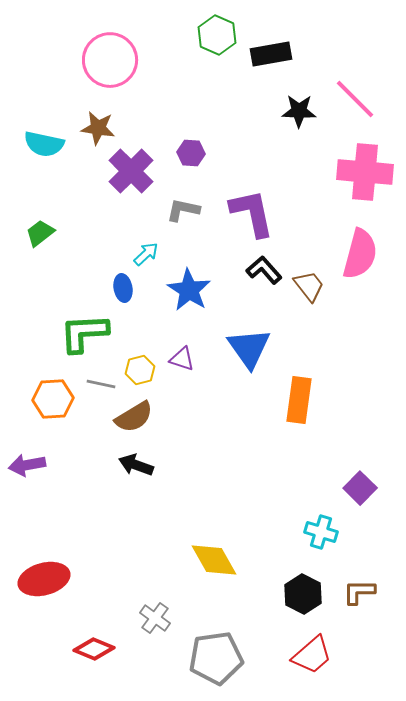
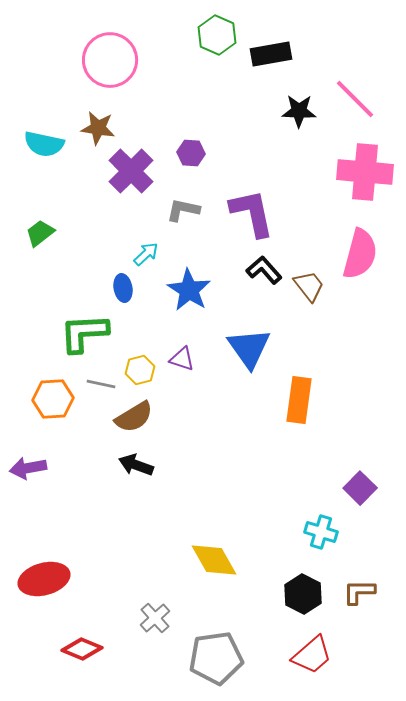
purple arrow: moved 1 px right, 3 px down
gray cross: rotated 12 degrees clockwise
red diamond: moved 12 px left
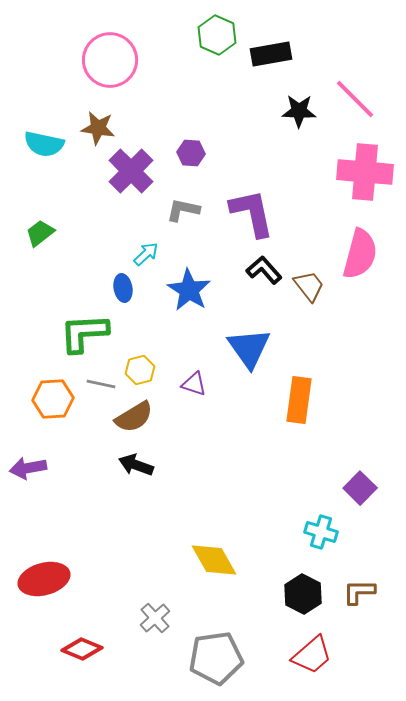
purple triangle: moved 12 px right, 25 px down
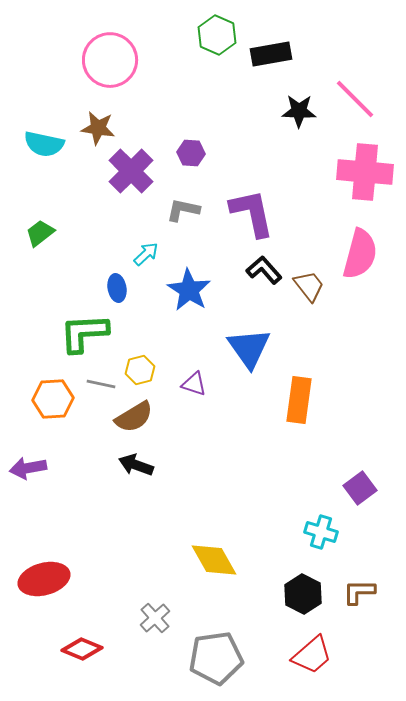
blue ellipse: moved 6 px left
purple square: rotated 8 degrees clockwise
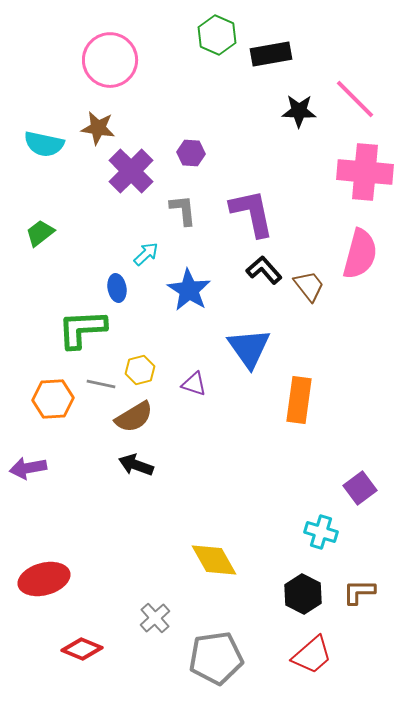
gray L-shape: rotated 72 degrees clockwise
green L-shape: moved 2 px left, 4 px up
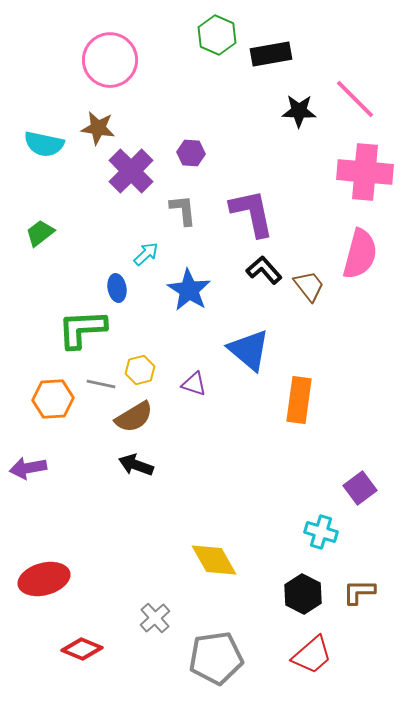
blue triangle: moved 2 px down; rotated 15 degrees counterclockwise
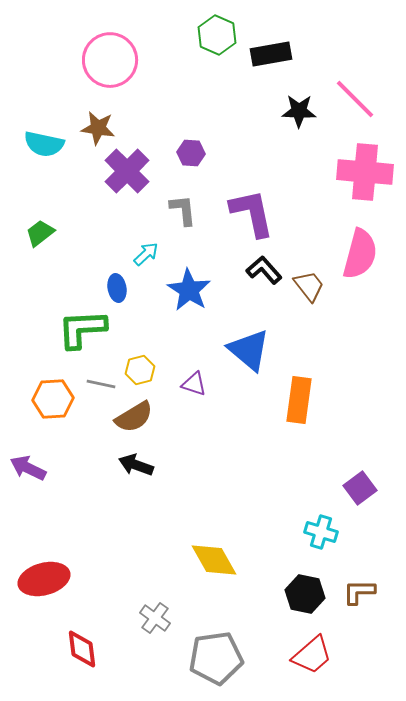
purple cross: moved 4 px left
purple arrow: rotated 36 degrees clockwise
black hexagon: moved 2 px right; rotated 15 degrees counterclockwise
gray cross: rotated 12 degrees counterclockwise
red diamond: rotated 60 degrees clockwise
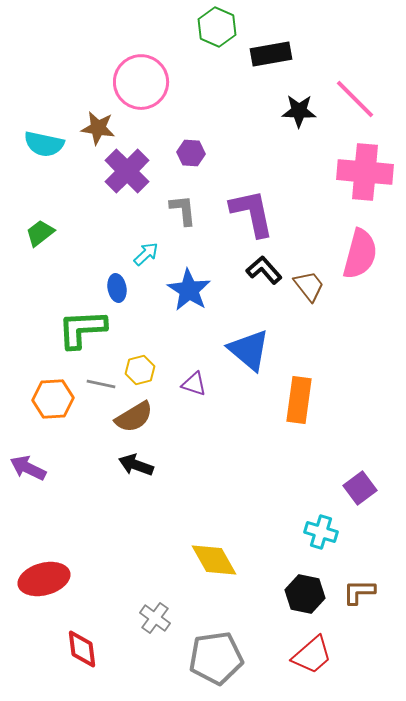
green hexagon: moved 8 px up
pink circle: moved 31 px right, 22 px down
